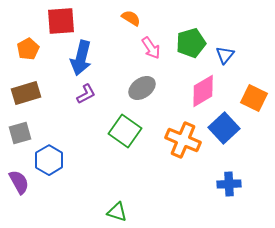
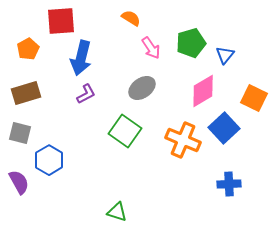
gray square: rotated 30 degrees clockwise
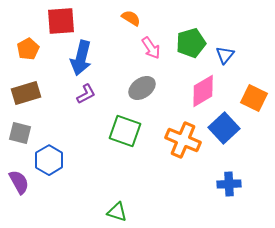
green square: rotated 16 degrees counterclockwise
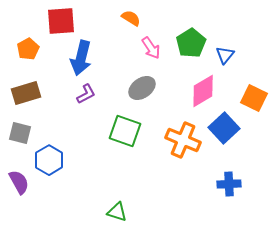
green pentagon: rotated 16 degrees counterclockwise
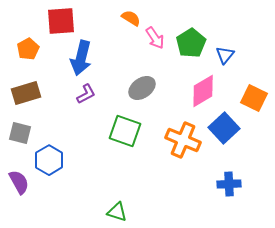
pink arrow: moved 4 px right, 10 px up
